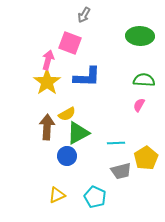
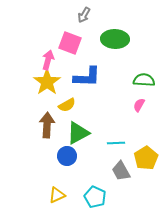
green ellipse: moved 25 px left, 3 px down
yellow semicircle: moved 9 px up
brown arrow: moved 2 px up
gray trapezoid: rotated 75 degrees clockwise
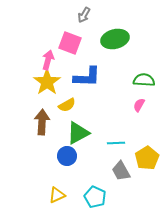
green ellipse: rotated 16 degrees counterclockwise
brown arrow: moved 5 px left, 3 px up
yellow pentagon: moved 1 px right
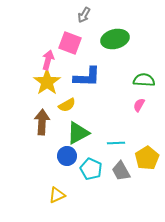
cyan pentagon: moved 4 px left, 28 px up
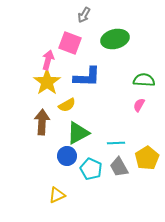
gray trapezoid: moved 2 px left, 4 px up
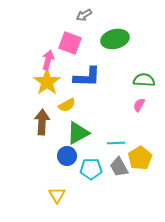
gray arrow: rotated 28 degrees clockwise
yellow pentagon: moved 7 px left
cyan pentagon: rotated 25 degrees counterclockwise
yellow triangle: rotated 36 degrees counterclockwise
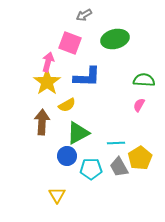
pink arrow: moved 2 px down
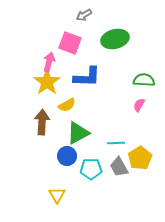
pink arrow: moved 1 px right
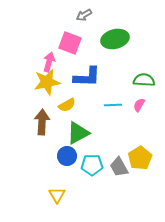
yellow star: rotated 24 degrees clockwise
cyan line: moved 3 px left, 38 px up
cyan pentagon: moved 1 px right, 4 px up
